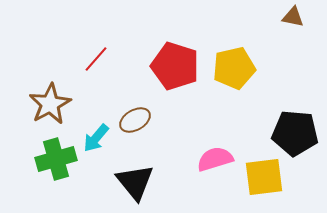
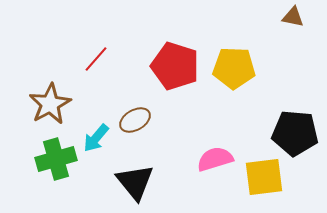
yellow pentagon: rotated 15 degrees clockwise
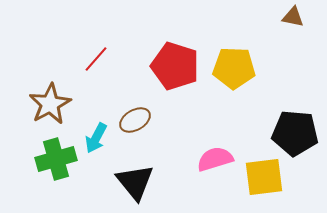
cyan arrow: rotated 12 degrees counterclockwise
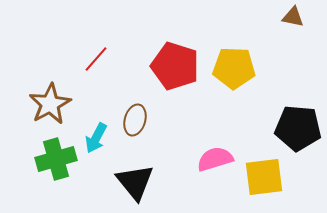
brown ellipse: rotated 44 degrees counterclockwise
black pentagon: moved 3 px right, 5 px up
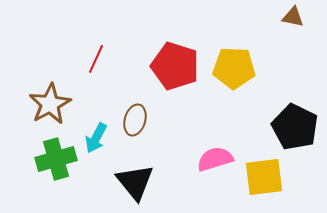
red line: rotated 16 degrees counterclockwise
black pentagon: moved 3 px left, 1 px up; rotated 21 degrees clockwise
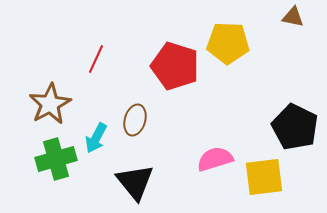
yellow pentagon: moved 6 px left, 25 px up
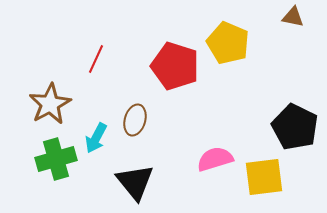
yellow pentagon: rotated 21 degrees clockwise
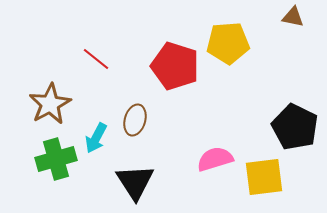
yellow pentagon: rotated 27 degrees counterclockwise
red line: rotated 76 degrees counterclockwise
black triangle: rotated 6 degrees clockwise
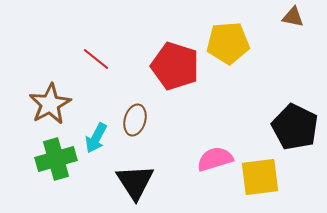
yellow square: moved 4 px left
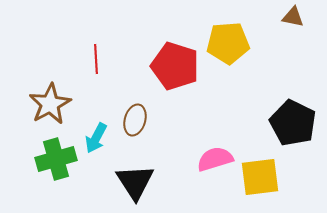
red line: rotated 48 degrees clockwise
black pentagon: moved 2 px left, 4 px up
